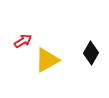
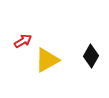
black diamond: moved 3 px down
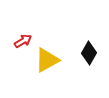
black diamond: moved 2 px left, 3 px up
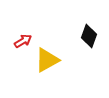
black diamond: moved 17 px up; rotated 10 degrees counterclockwise
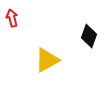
red arrow: moved 11 px left, 23 px up; rotated 72 degrees counterclockwise
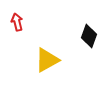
red arrow: moved 5 px right, 4 px down
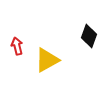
red arrow: moved 24 px down
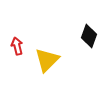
yellow triangle: rotated 16 degrees counterclockwise
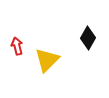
black diamond: moved 1 px left, 2 px down; rotated 10 degrees clockwise
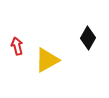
yellow triangle: rotated 16 degrees clockwise
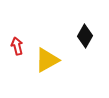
black diamond: moved 3 px left, 2 px up
